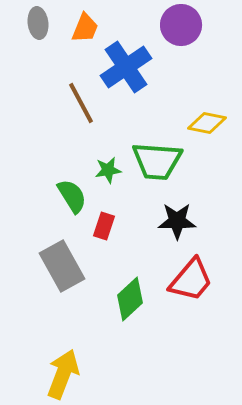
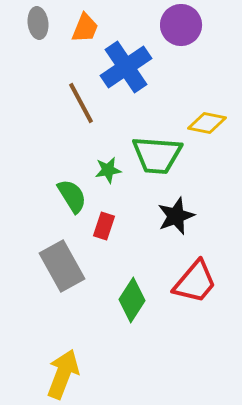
green trapezoid: moved 6 px up
black star: moved 1 px left, 5 px up; rotated 21 degrees counterclockwise
red trapezoid: moved 4 px right, 2 px down
green diamond: moved 2 px right, 1 px down; rotated 15 degrees counterclockwise
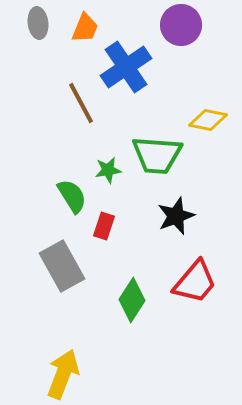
yellow diamond: moved 1 px right, 3 px up
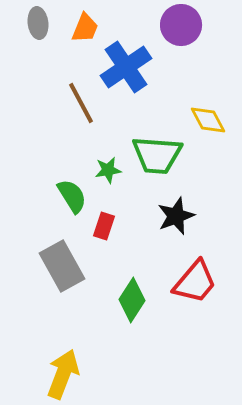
yellow diamond: rotated 51 degrees clockwise
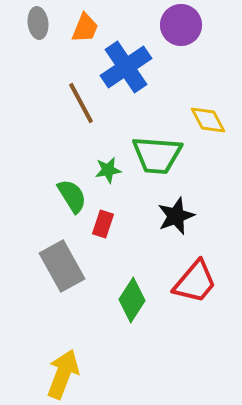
red rectangle: moved 1 px left, 2 px up
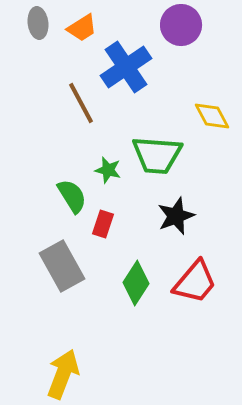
orange trapezoid: moved 3 px left; rotated 36 degrees clockwise
yellow diamond: moved 4 px right, 4 px up
green star: rotated 24 degrees clockwise
green diamond: moved 4 px right, 17 px up
